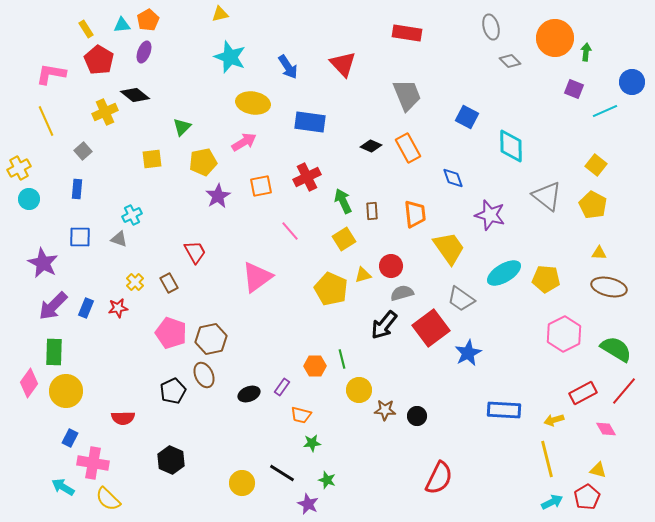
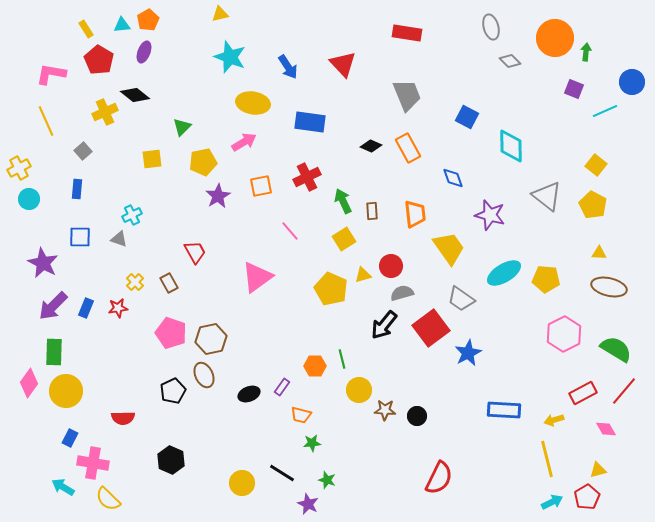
yellow triangle at (598, 470): rotated 30 degrees counterclockwise
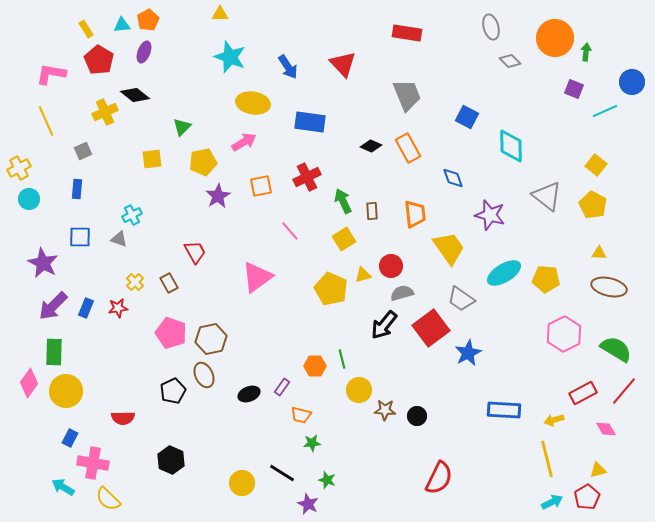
yellow triangle at (220, 14): rotated 12 degrees clockwise
gray square at (83, 151): rotated 18 degrees clockwise
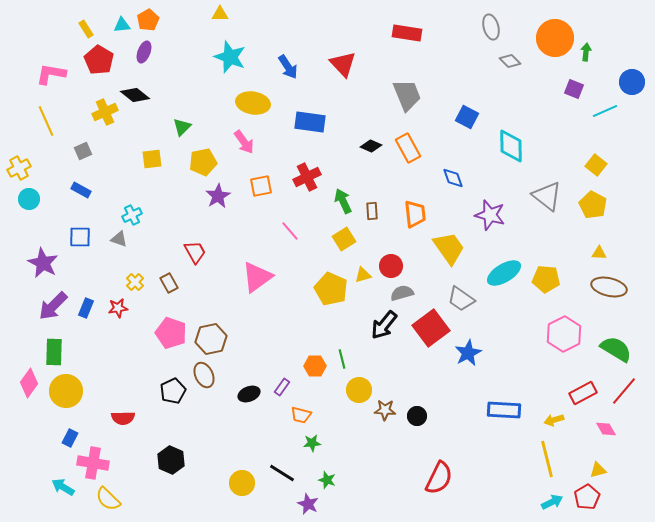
pink arrow at (244, 142): rotated 85 degrees clockwise
blue rectangle at (77, 189): moved 4 px right, 1 px down; rotated 66 degrees counterclockwise
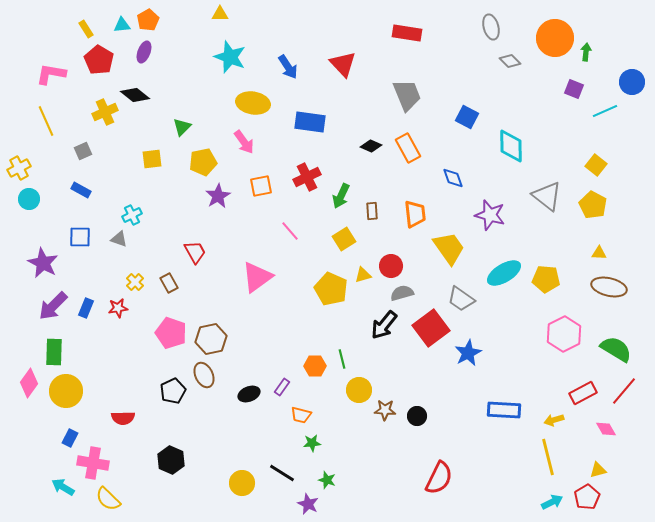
green arrow at (343, 201): moved 2 px left, 5 px up; rotated 130 degrees counterclockwise
yellow line at (547, 459): moved 1 px right, 2 px up
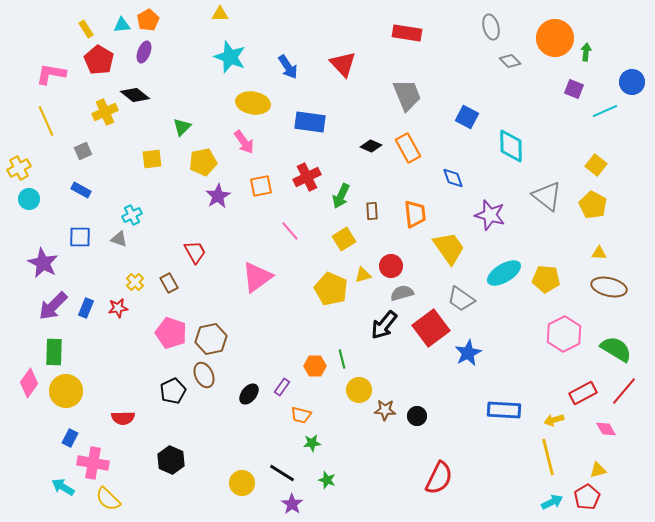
black ellipse at (249, 394): rotated 30 degrees counterclockwise
purple star at (308, 504): moved 16 px left; rotated 10 degrees clockwise
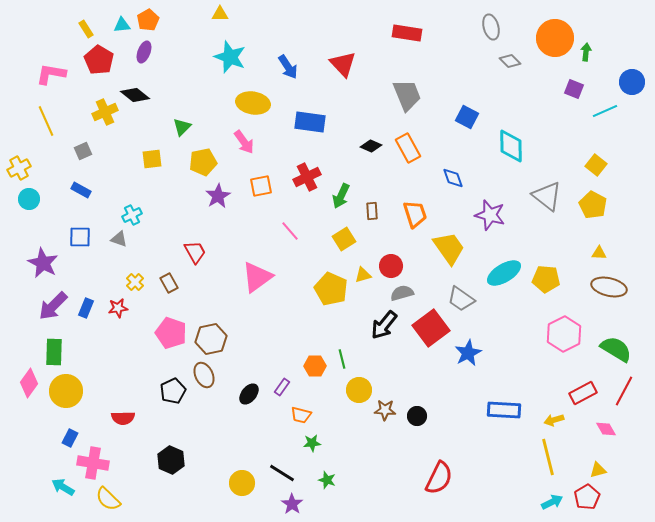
orange trapezoid at (415, 214): rotated 12 degrees counterclockwise
red line at (624, 391): rotated 12 degrees counterclockwise
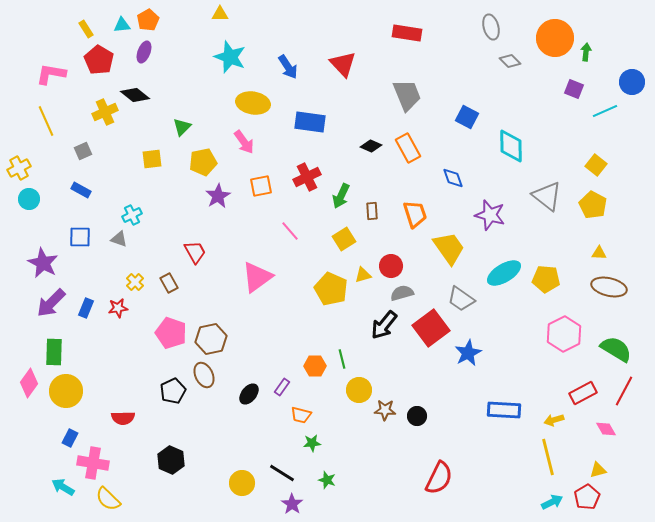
purple arrow at (53, 306): moved 2 px left, 3 px up
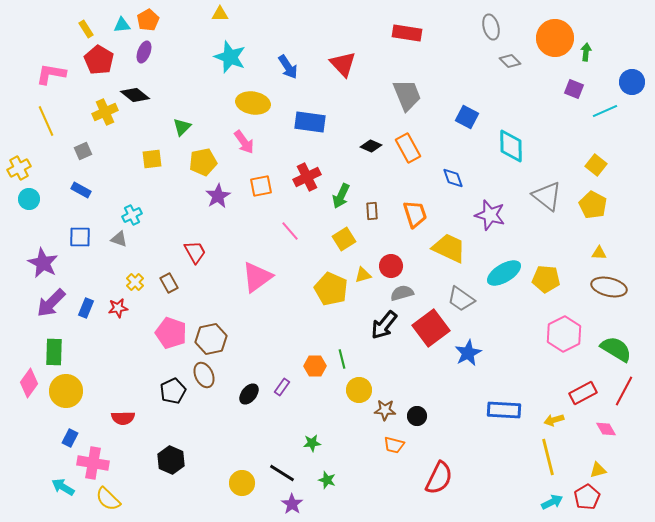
yellow trapezoid at (449, 248): rotated 30 degrees counterclockwise
orange trapezoid at (301, 415): moved 93 px right, 30 px down
